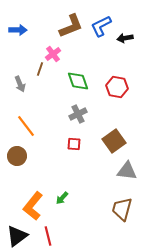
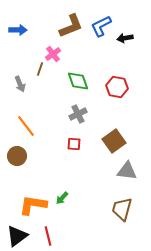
orange L-shape: moved 1 px up; rotated 60 degrees clockwise
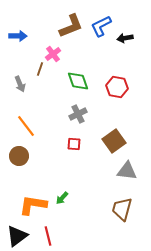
blue arrow: moved 6 px down
brown circle: moved 2 px right
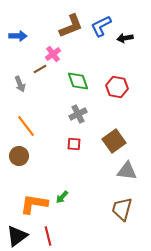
brown line: rotated 40 degrees clockwise
green arrow: moved 1 px up
orange L-shape: moved 1 px right, 1 px up
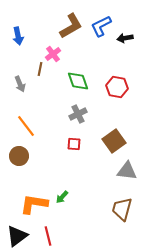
brown L-shape: rotated 8 degrees counterclockwise
blue arrow: rotated 78 degrees clockwise
brown line: rotated 48 degrees counterclockwise
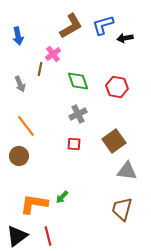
blue L-shape: moved 2 px right, 1 px up; rotated 10 degrees clockwise
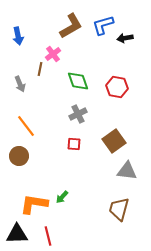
brown trapezoid: moved 3 px left
black triangle: moved 2 px up; rotated 35 degrees clockwise
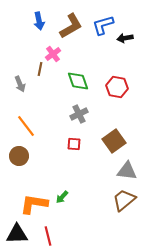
blue arrow: moved 21 px right, 15 px up
gray cross: moved 1 px right
brown trapezoid: moved 5 px right, 9 px up; rotated 35 degrees clockwise
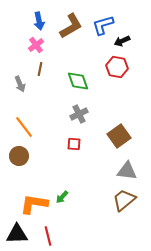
black arrow: moved 3 px left, 3 px down; rotated 14 degrees counterclockwise
pink cross: moved 17 px left, 9 px up
red hexagon: moved 20 px up
orange line: moved 2 px left, 1 px down
brown square: moved 5 px right, 5 px up
